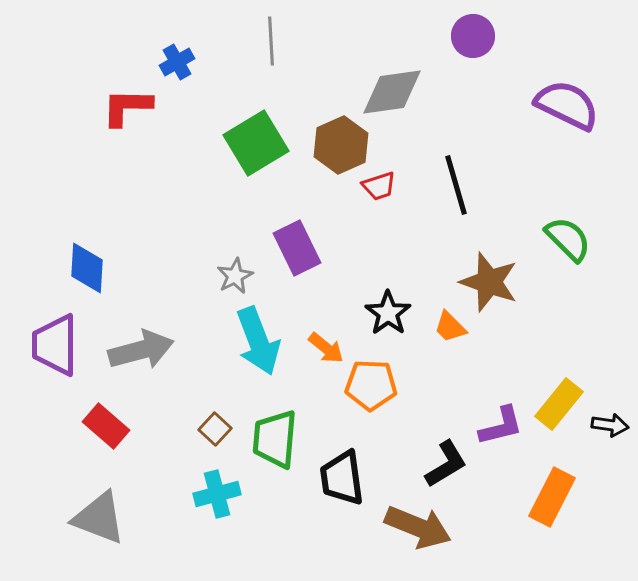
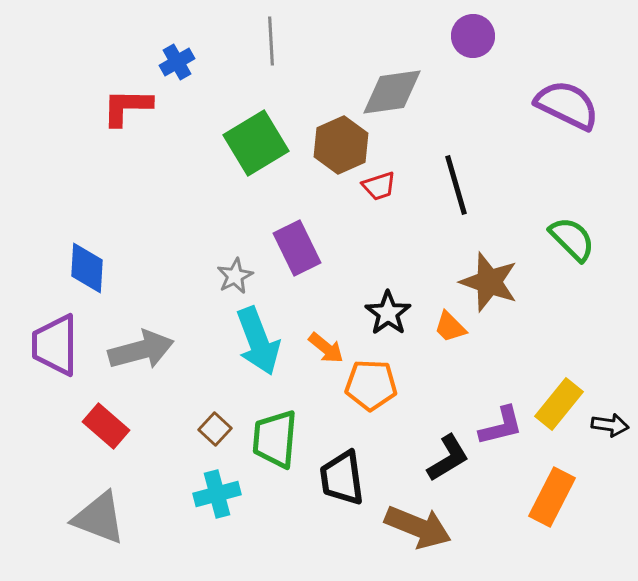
green semicircle: moved 4 px right
black L-shape: moved 2 px right, 6 px up
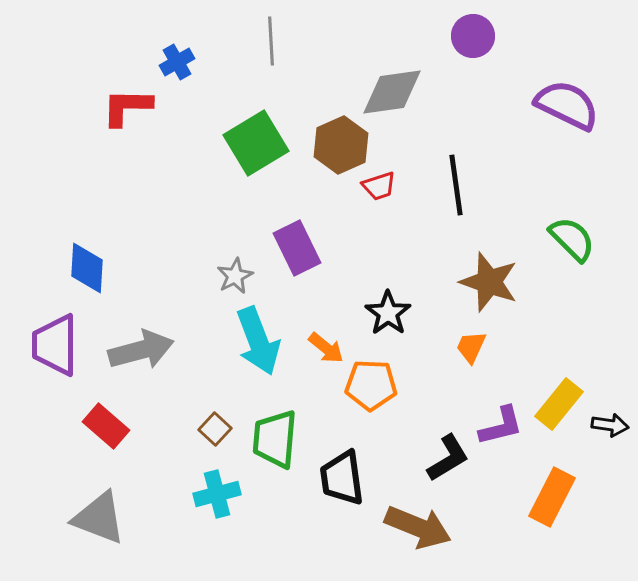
black line: rotated 8 degrees clockwise
orange trapezoid: moved 21 px right, 20 px down; rotated 69 degrees clockwise
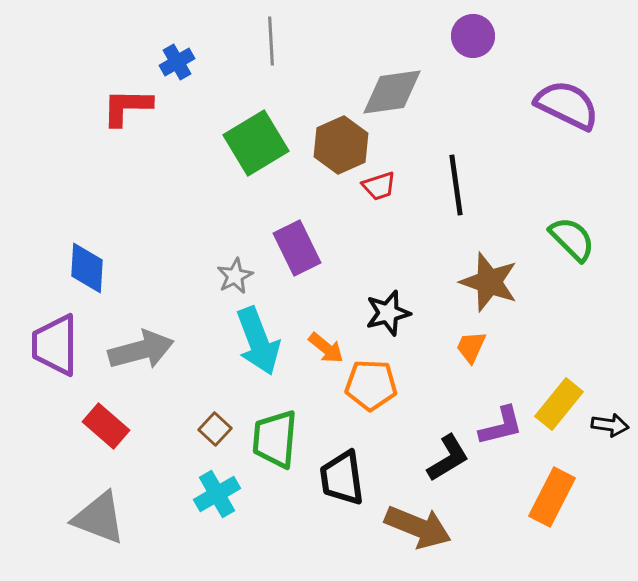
black star: rotated 21 degrees clockwise
cyan cross: rotated 15 degrees counterclockwise
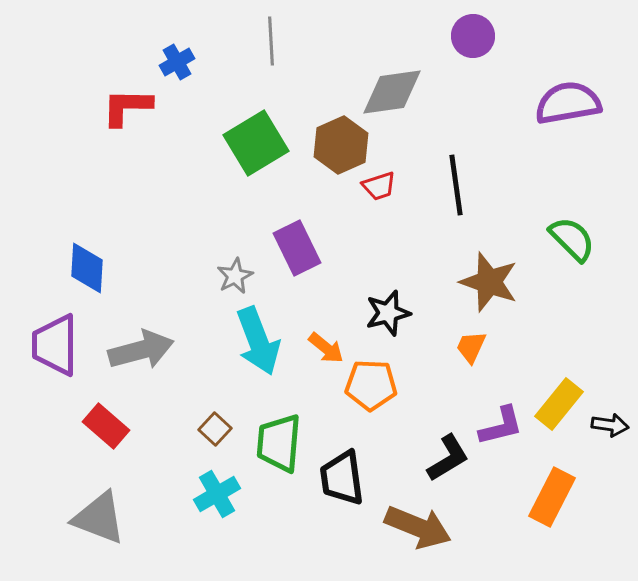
purple semicircle: moved 1 px right, 2 px up; rotated 36 degrees counterclockwise
green trapezoid: moved 4 px right, 4 px down
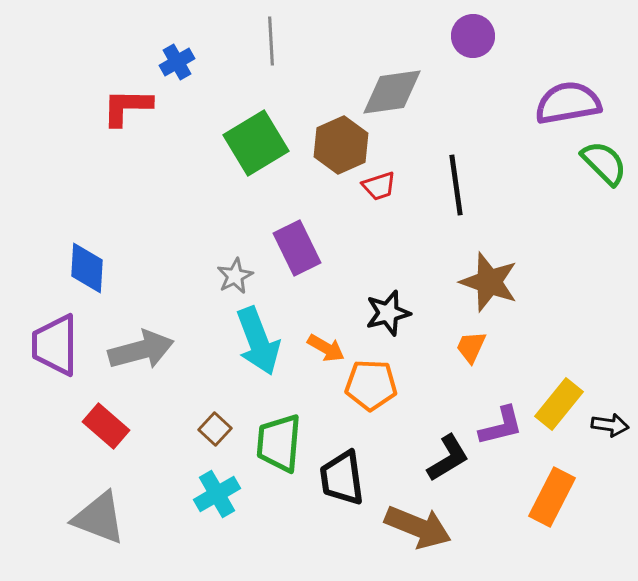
green semicircle: moved 32 px right, 76 px up
orange arrow: rotated 9 degrees counterclockwise
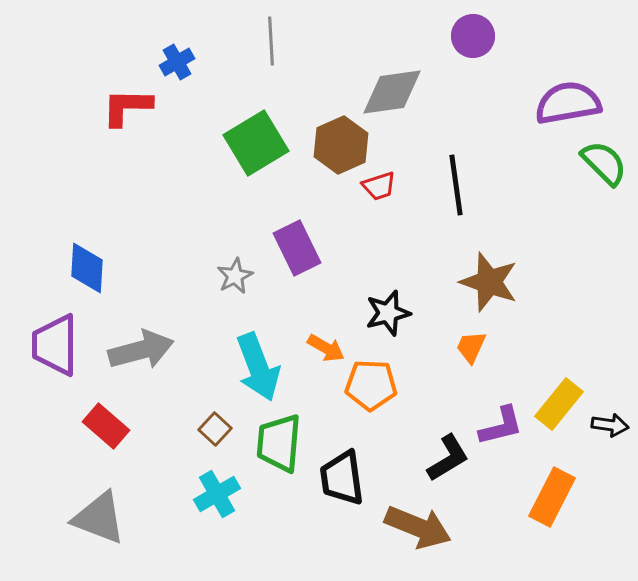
cyan arrow: moved 26 px down
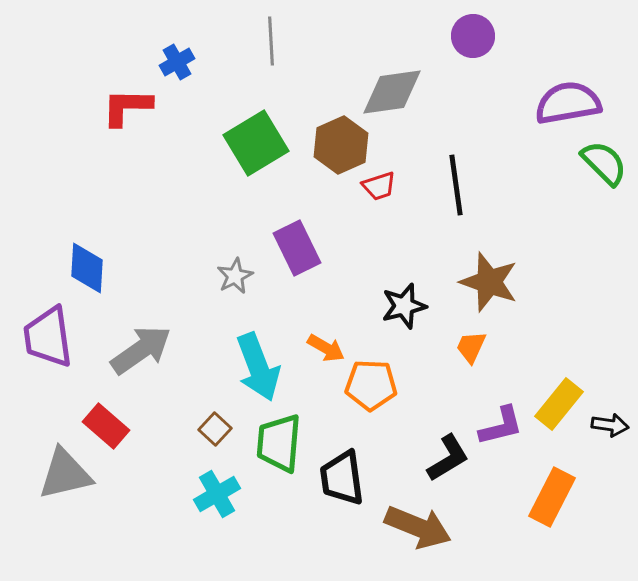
black star: moved 16 px right, 7 px up
purple trapezoid: moved 7 px left, 8 px up; rotated 8 degrees counterclockwise
gray arrow: rotated 20 degrees counterclockwise
gray triangle: moved 34 px left, 44 px up; rotated 34 degrees counterclockwise
